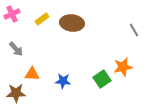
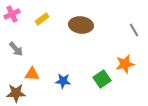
brown ellipse: moved 9 px right, 2 px down
orange star: moved 2 px right, 3 px up
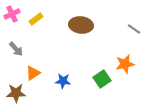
yellow rectangle: moved 6 px left
gray line: moved 1 px up; rotated 24 degrees counterclockwise
orange triangle: moved 1 px right, 1 px up; rotated 35 degrees counterclockwise
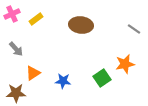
green square: moved 1 px up
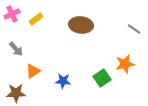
orange triangle: moved 2 px up
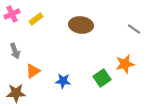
gray arrow: moved 1 px left, 2 px down; rotated 21 degrees clockwise
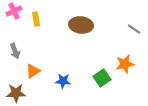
pink cross: moved 2 px right, 3 px up
yellow rectangle: rotated 64 degrees counterclockwise
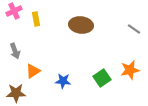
orange star: moved 5 px right, 6 px down
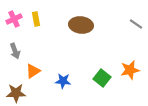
pink cross: moved 8 px down
gray line: moved 2 px right, 5 px up
green square: rotated 18 degrees counterclockwise
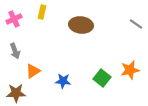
yellow rectangle: moved 6 px right, 7 px up; rotated 24 degrees clockwise
